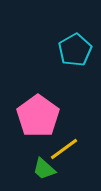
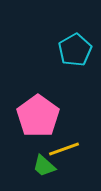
yellow line: rotated 16 degrees clockwise
green trapezoid: moved 3 px up
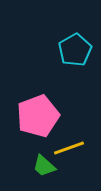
pink pentagon: rotated 15 degrees clockwise
yellow line: moved 5 px right, 1 px up
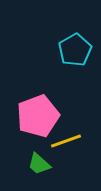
yellow line: moved 3 px left, 7 px up
green trapezoid: moved 5 px left, 2 px up
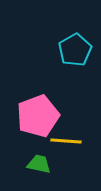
yellow line: rotated 24 degrees clockwise
green trapezoid: rotated 150 degrees clockwise
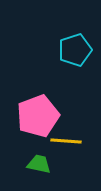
cyan pentagon: rotated 12 degrees clockwise
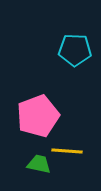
cyan pentagon: rotated 20 degrees clockwise
yellow line: moved 1 px right, 10 px down
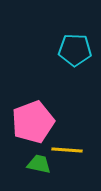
pink pentagon: moved 5 px left, 6 px down
yellow line: moved 1 px up
